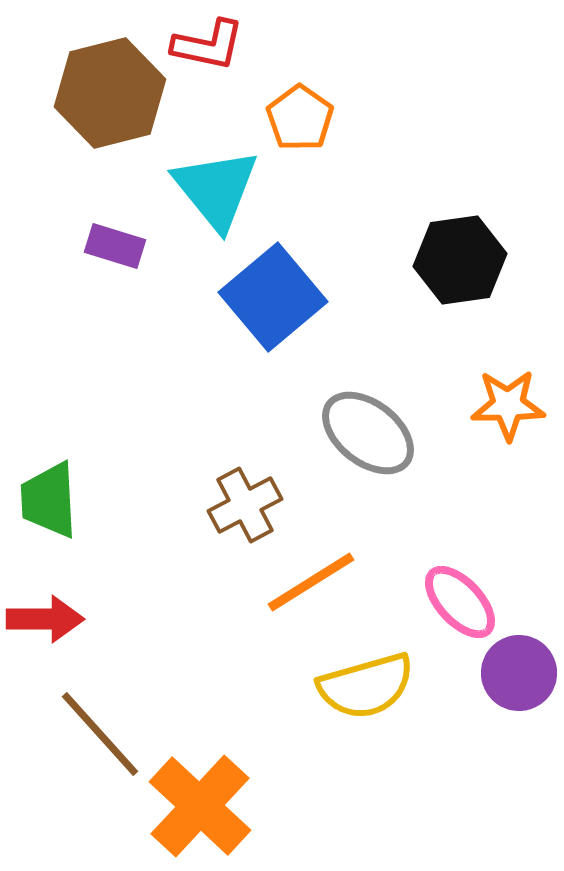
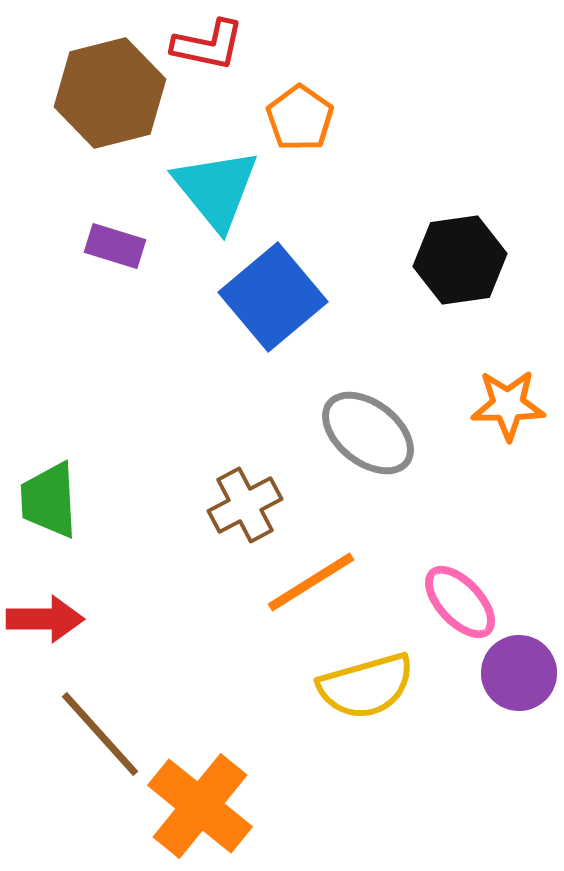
orange cross: rotated 4 degrees counterclockwise
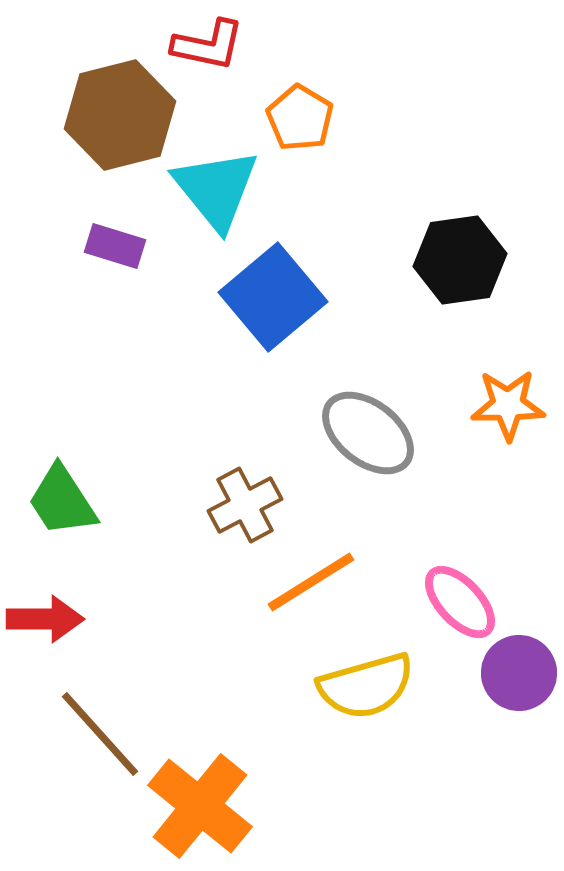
brown hexagon: moved 10 px right, 22 px down
orange pentagon: rotated 4 degrees counterclockwise
green trapezoid: moved 13 px right, 1 px down; rotated 30 degrees counterclockwise
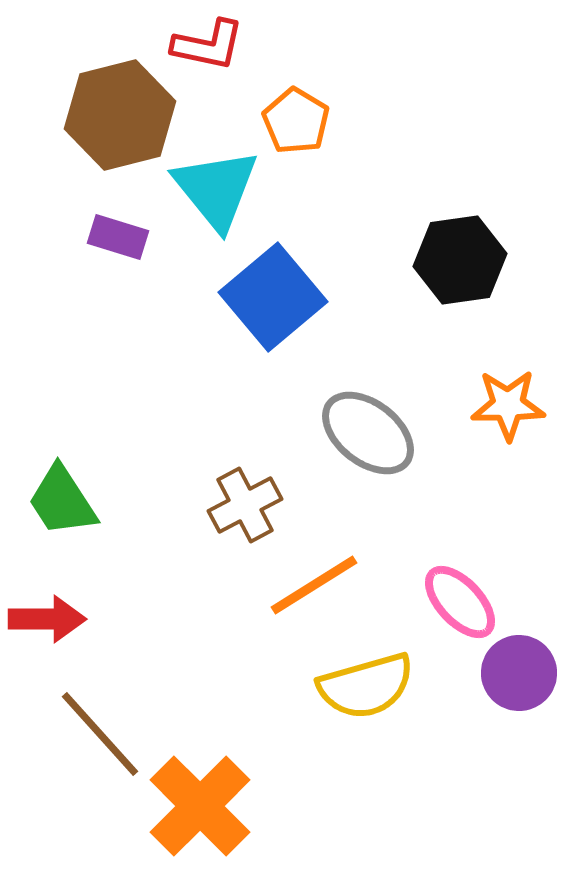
orange pentagon: moved 4 px left, 3 px down
purple rectangle: moved 3 px right, 9 px up
orange line: moved 3 px right, 3 px down
red arrow: moved 2 px right
orange cross: rotated 6 degrees clockwise
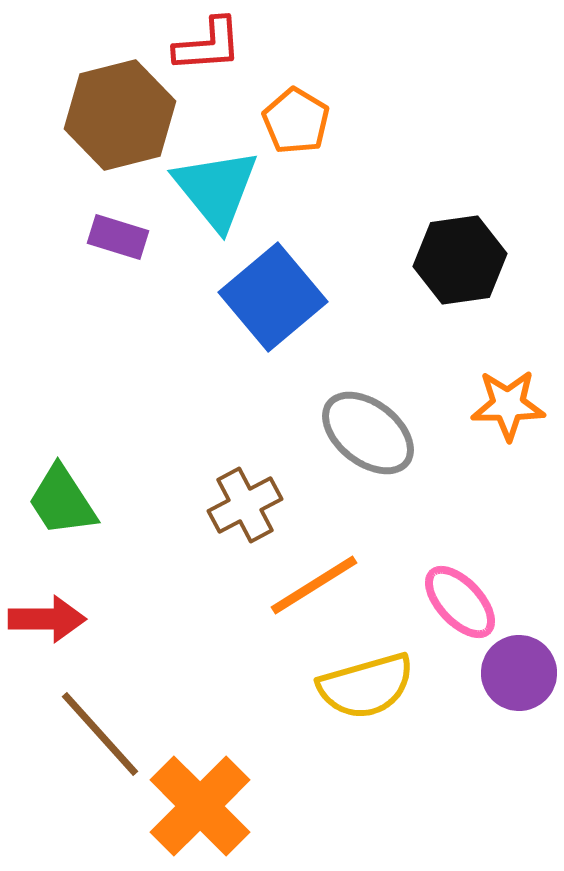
red L-shape: rotated 16 degrees counterclockwise
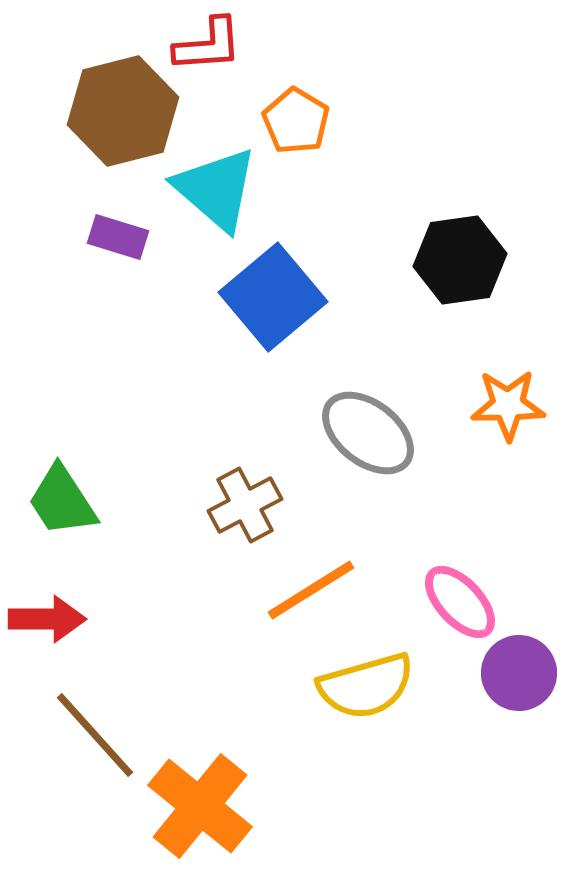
brown hexagon: moved 3 px right, 4 px up
cyan triangle: rotated 10 degrees counterclockwise
orange line: moved 3 px left, 5 px down
brown line: moved 5 px left, 1 px down
orange cross: rotated 6 degrees counterclockwise
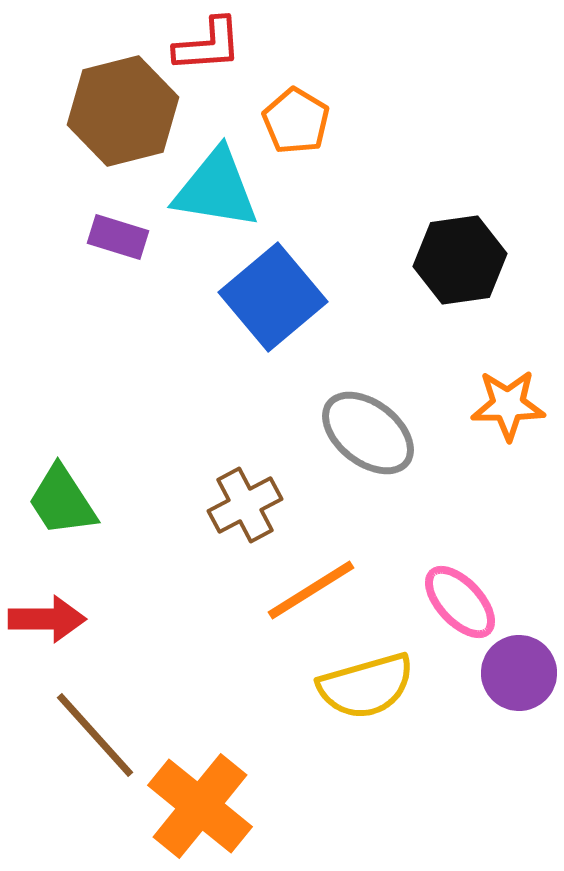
cyan triangle: rotated 32 degrees counterclockwise
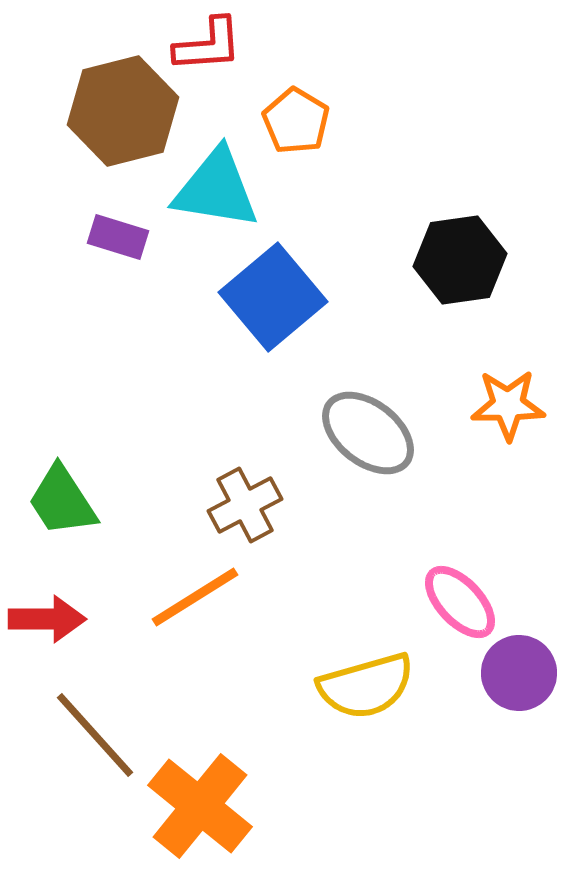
orange line: moved 116 px left, 7 px down
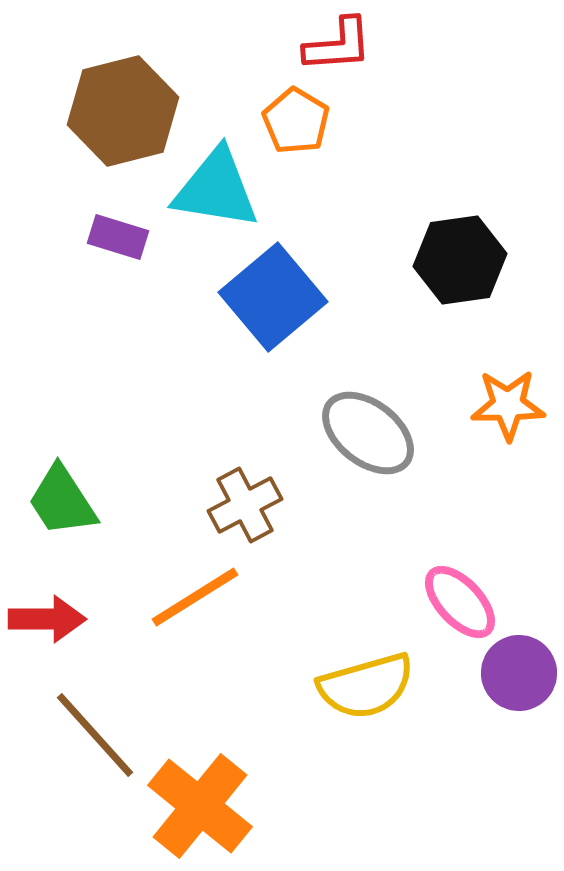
red L-shape: moved 130 px right
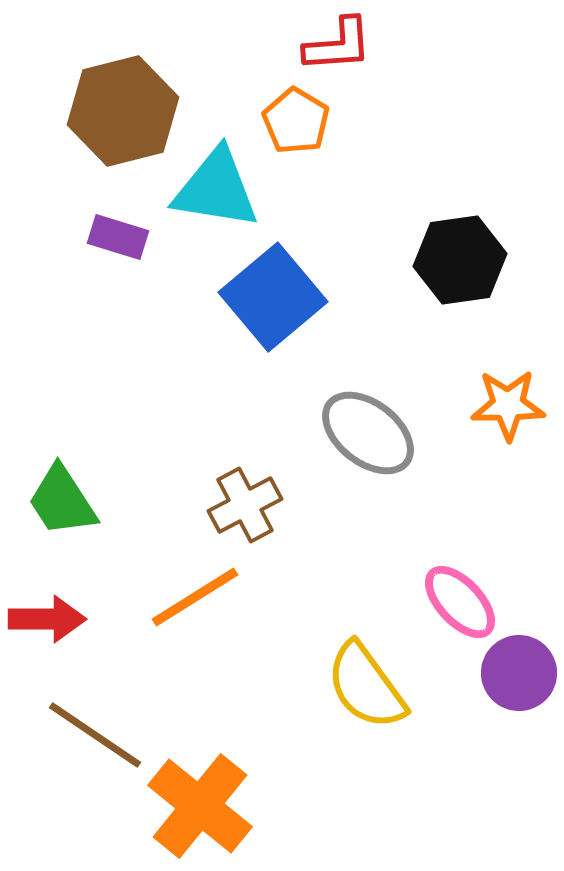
yellow semicircle: rotated 70 degrees clockwise
brown line: rotated 14 degrees counterclockwise
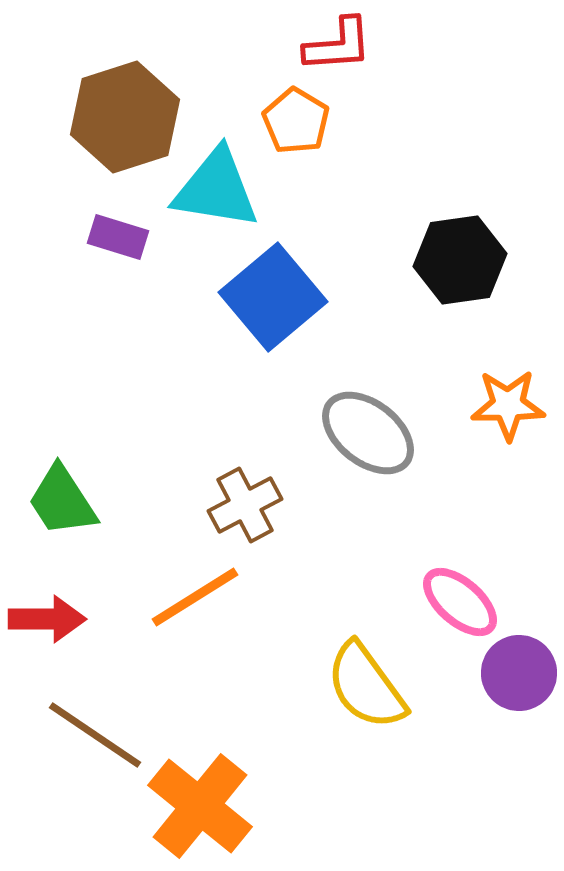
brown hexagon: moved 2 px right, 6 px down; rotated 4 degrees counterclockwise
pink ellipse: rotated 6 degrees counterclockwise
